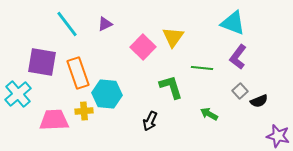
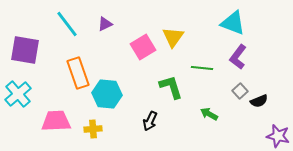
pink square: rotated 15 degrees clockwise
purple square: moved 17 px left, 12 px up
yellow cross: moved 9 px right, 18 px down
pink trapezoid: moved 2 px right, 1 px down
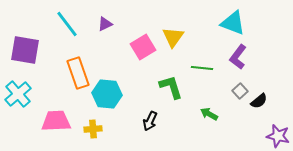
black semicircle: rotated 18 degrees counterclockwise
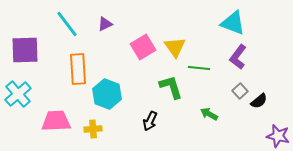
yellow triangle: moved 2 px right, 10 px down; rotated 10 degrees counterclockwise
purple square: rotated 12 degrees counterclockwise
green line: moved 3 px left
orange rectangle: moved 4 px up; rotated 16 degrees clockwise
cyan hexagon: rotated 16 degrees clockwise
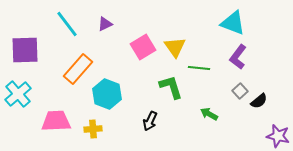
orange rectangle: rotated 44 degrees clockwise
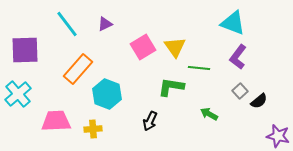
green L-shape: rotated 64 degrees counterclockwise
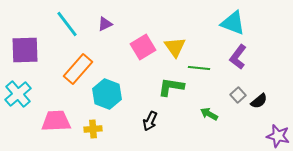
gray square: moved 2 px left, 4 px down
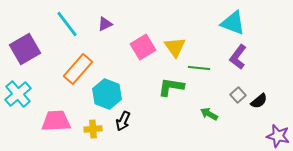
purple square: moved 1 px up; rotated 28 degrees counterclockwise
black arrow: moved 27 px left
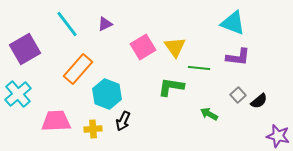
purple L-shape: rotated 120 degrees counterclockwise
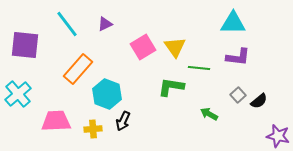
cyan triangle: rotated 20 degrees counterclockwise
purple square: moved 4 px up; rotated 36 degrees clockwise
